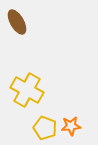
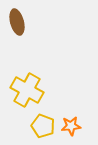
brown ellipse: rotated 15 degrees clockwise
yellow pentagon: moved 2 px left, 2 px up
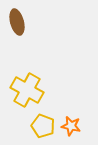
orange star: rotated 18 degrees clockwise
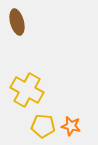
yellow pentagon: rotated 15 degrees counterclockwise
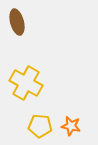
yellow cross: moved 1 px left, 7 px up
yellow pentagon: moved 3 px left
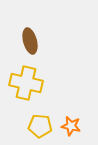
brown ellipse: moved 13 px right, 19 px down
yellow cross: rotated 16 degrees counterclockwise
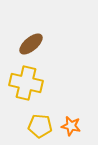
brown ellipse: moved 1 px right, 3 px down; rotated 65 degrees clockwise
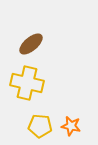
yellow cross: moved 1 px right
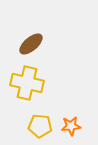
orange star: rotated 18 degrees counterclockwise
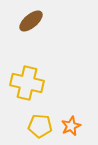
brown ellipse: moved 23 px up
orange star: rotated 18 degrees counterclockwise
